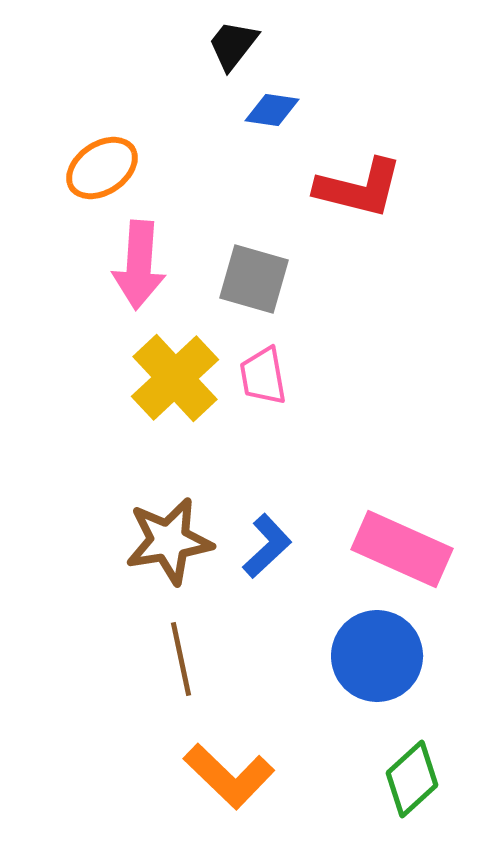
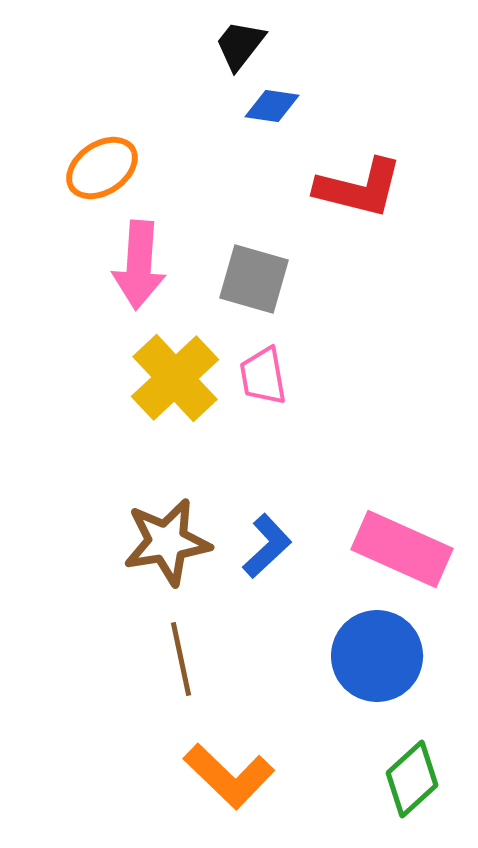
black trapezoid: moved 7 px right
blue diamond: moved 4 px up
brown star: moved 2 px left, 1 px down
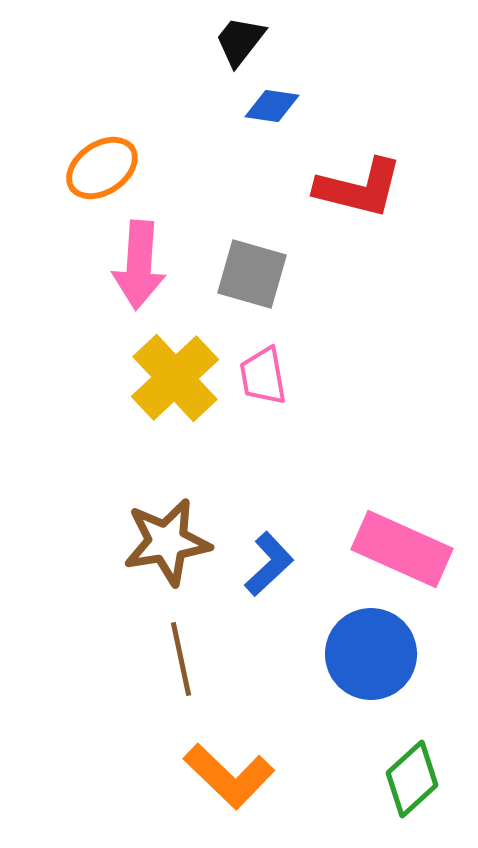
black trapezoid: moved 4 px up
gray square: moved 2 px left, 5 px up
blue L-shape: moved 2 px right, 18 px down
blue circle: moved 6 px left, 2 px up
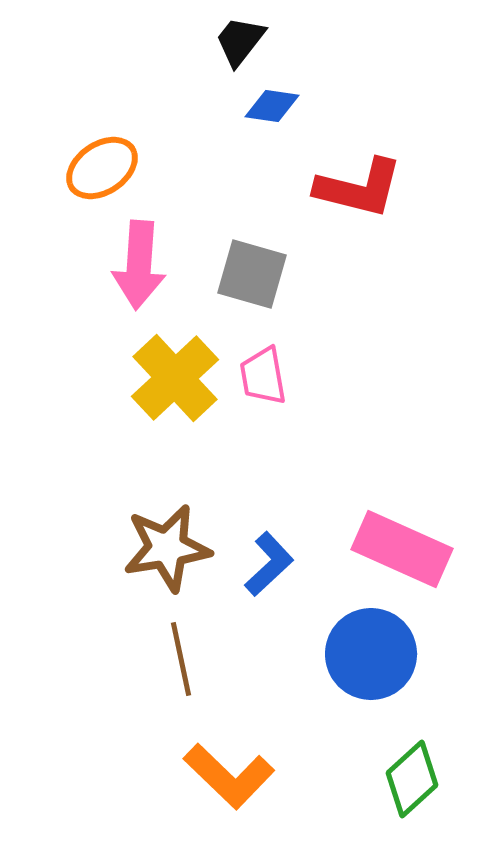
brown star: moved 6 px down
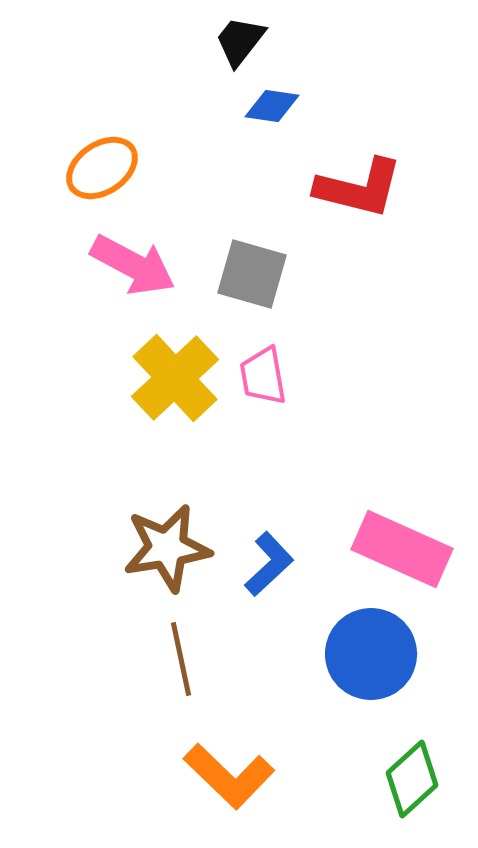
pink arrow: moved 6 px left; rotated 66 degrees counterclockwise
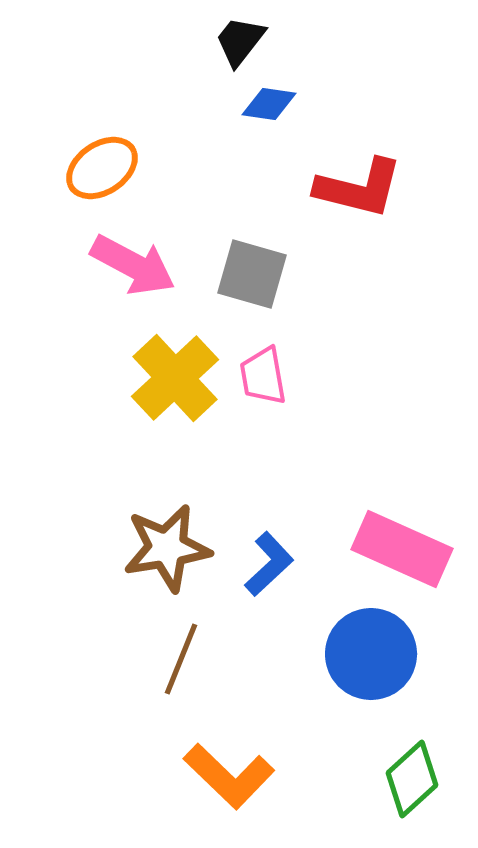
blue diamond: moved 3 px left, 2 px up
brown line: rotated 34 degrees clockwise
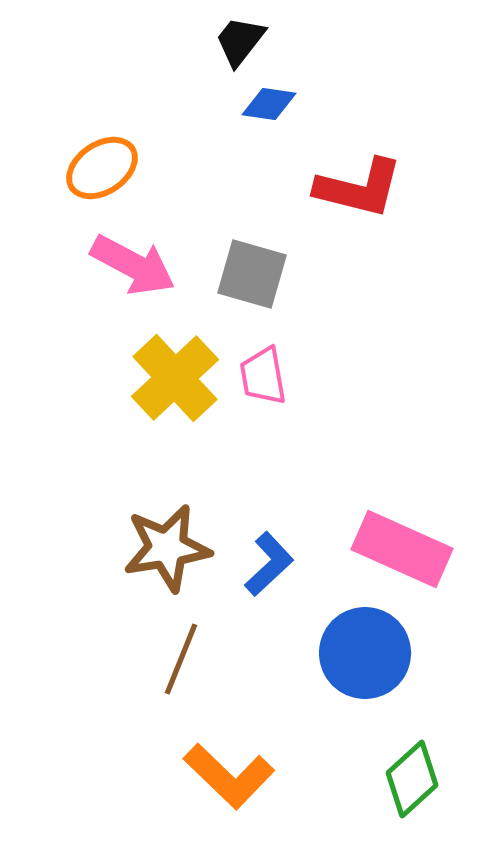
blue circle: moved 6 px left, 1 px up
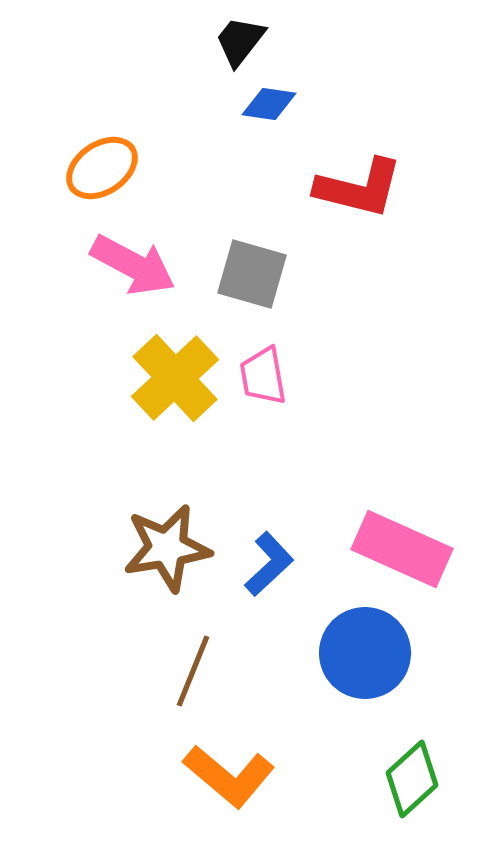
brown line: moved 12 px right, 12 px down
orange L-shape: rotated 4 degrees counterclockwise
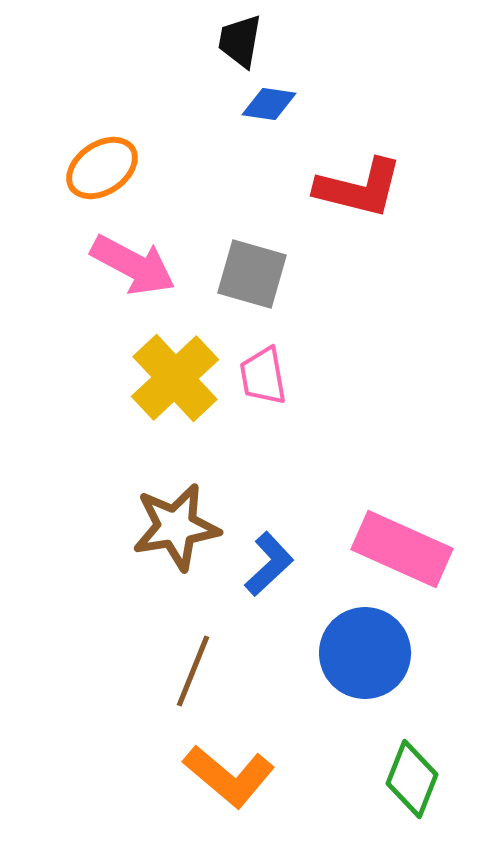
black trapezoid: rotated 28 degrees counterclockwise
brown star: moved 9 px right, 21 px up
green diamond: rotated 26 degrees counterclockwise
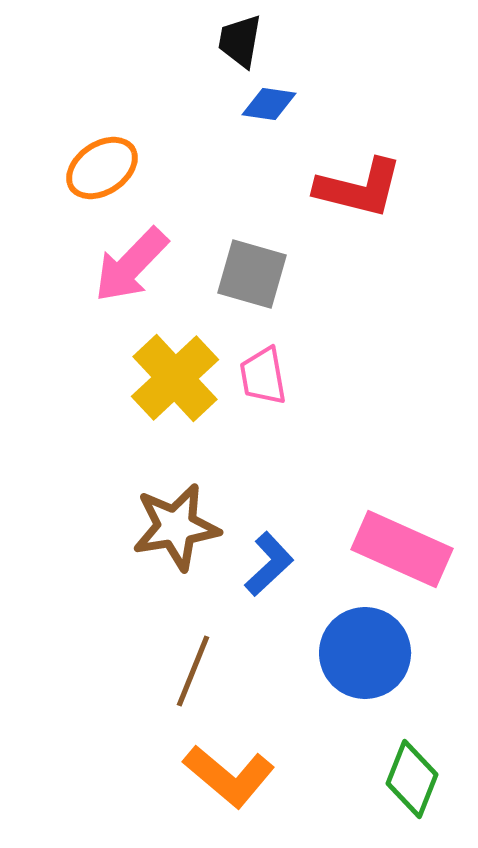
pink arrow: moved 2 px left; rotated 106 degrees clockwise
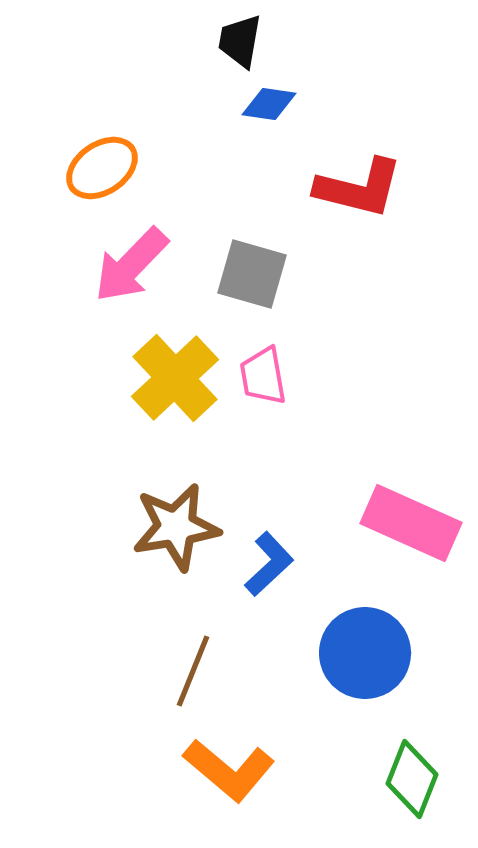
pink rectangle: moved 9 px right, 26 px up
orange L-shape: moved 6 px up
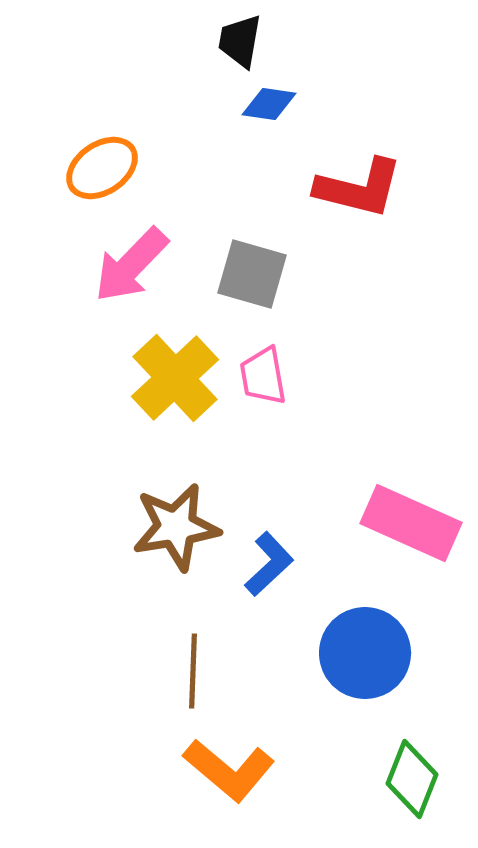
brown line: rotated 20 degrees counterclockwise
